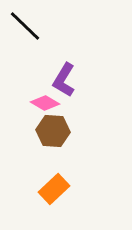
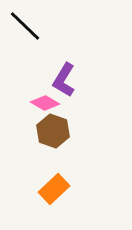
brown hexagon: rotated 16 degrees clockwise
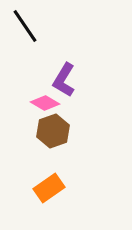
black line: rotated 12 degrees clockwise
brown hexagon: rotated 20 degrees clockwise
orange rectangle: moved 5 px left, 1 px up; rotated 8 degrees clockwise
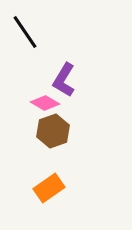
black line: moved 6 px down
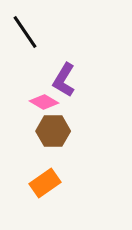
pink diamond: moved 1 px left, 1 px up
brown hexagon: rotated 20 degrees clockwise
orange rectangle: moved 4 px left, 5 px up
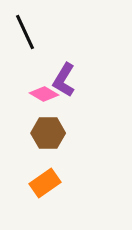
black line: rotated 9 degrees clockwise
pink diamond: moved 8 px up
brown hexagon: moved 5 px left, 2 px down
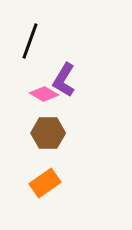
black line: moved 5 px right, 9 px down; rotated 45 degrees clockwise
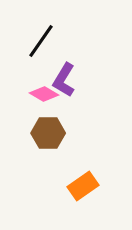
black line: moved 11 px right; rotated 15 degrees clockwise
orange rectangle: moved 38 px right, 3 px down
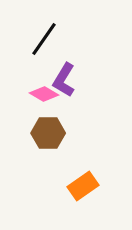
black line: moved 3 px right, 2 px up
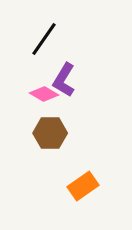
brown hexagon: moved 2 px right
